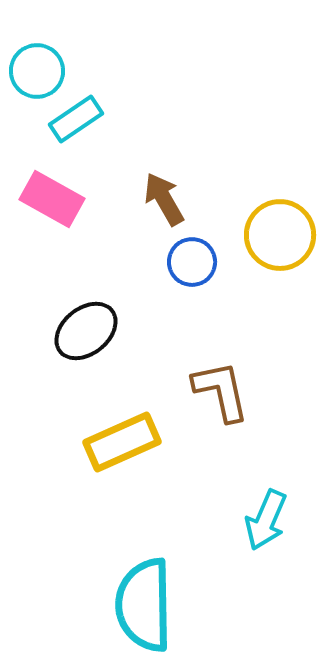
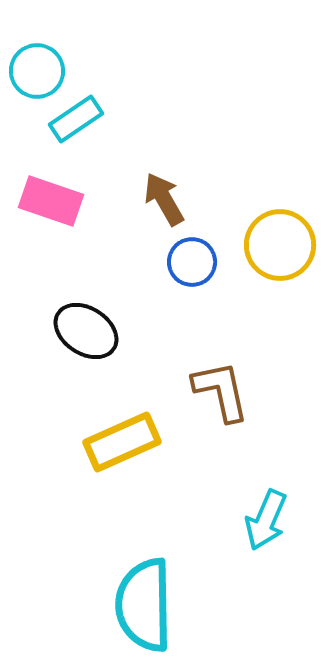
pink rectangle: moved 1 px left, 2 px down; rotated 10 degrees counterclockwise
yellow circle: moved 10 px down
black ellipse: rotated 72 degrees clockwise
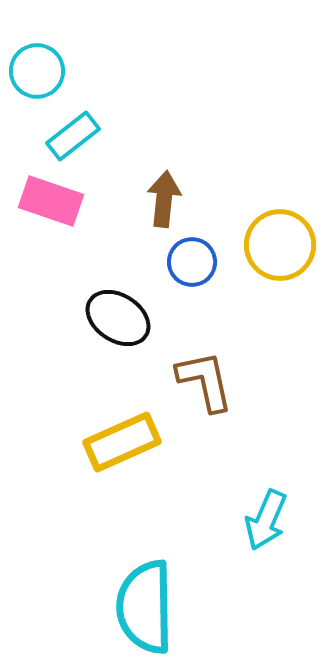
cyan rectangle: moved 3 px left, 17 px down; rotated 4 degrees counterclockwise
brown arrow: rotated 36 degrees clockwise
black ellipse: moved 32 px right, 13 px up
brown L-shape: moved 16 px left, 10 px up
cyan semicircle: moved 1 px right, 2 px down
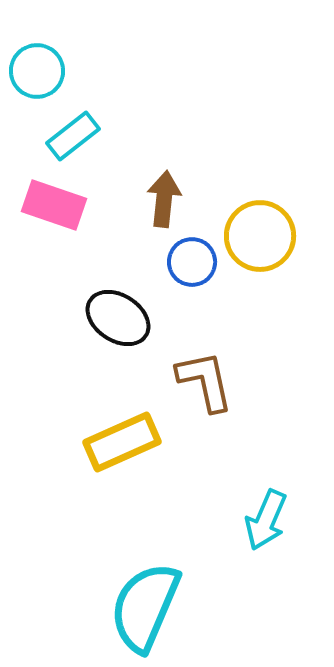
pink rectangle: moved 3 px right, 4 px down
yellow circle: moved 20 px left, 9 px up
cyan semicircle: rotated 24 degrees clockwise
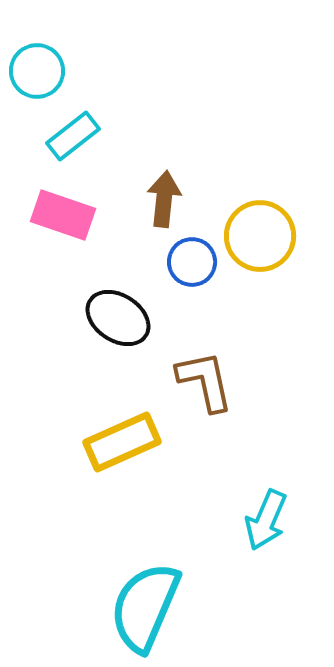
pink rectangle: moved 9 px right, 10 px down
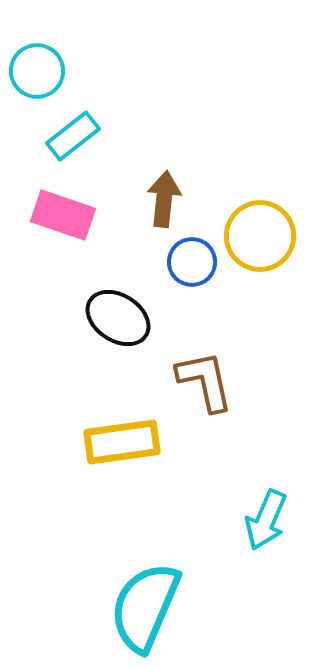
yellow rectangle: rotated 16 degrees clockwise
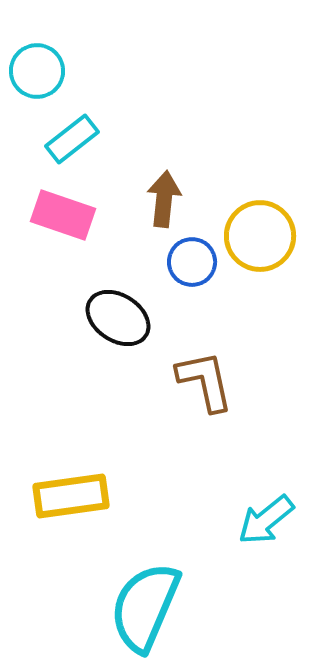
cyan rectangle: moved 1 px left, 3 px down
yellow rectangle: moved 51 px left, 54 px down
cyan arrow: rotated 28 degrees clockwise
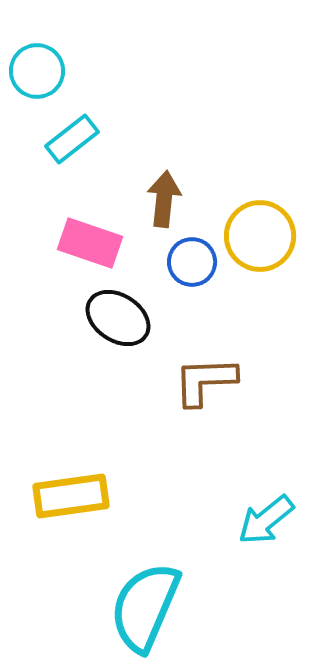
pink rectangle: moved 27 px right, 28 px down
brown L-shape: rotated 80 degrees counterclockwise
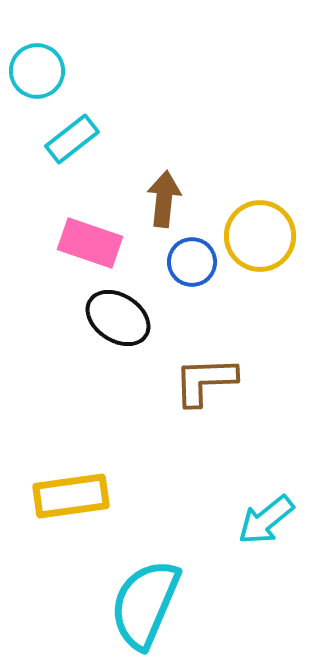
cyan semicircle: moved 3 px up
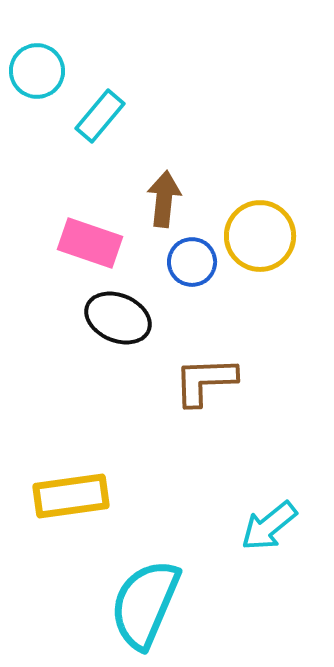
cyan rectangle: moved 28 px right, 23 px up; rotated 12 degrees counterclockwise
black ellipse: rotated 10 degrees counterclockwise
cyan arrow: moved 3 px right, 6 px down
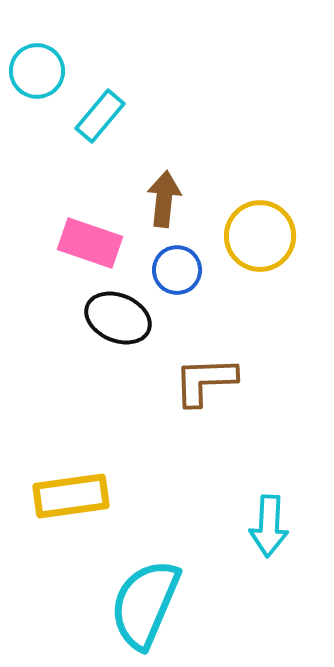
blue circle: moved 15 px left, 8 px down
cyan arrow: rotated 48 degrees counterclockwise
